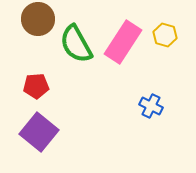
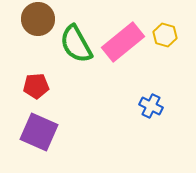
pink rectangle: rotated 18 degrees clockwise
purple square: rotated 15 degrees counterclockwise
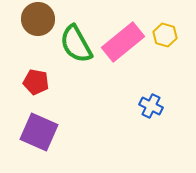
red pentagon: moved 4 px up; rotated 15 degrees clockwise
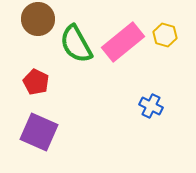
red pentagon: rotated 15 degrees clockwise
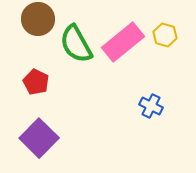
purple square: moved 6 px down; rotated 21 degrees clockwise
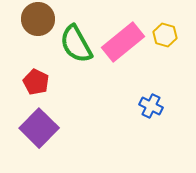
purple square: moved 10 px up
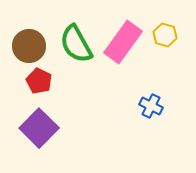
brown circle: moved 9 px left, 27 px down
pink rectangle: rotated 15 degrees counterclockwise
red pentagon: moved 3 px right, 1 px up
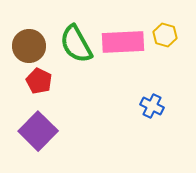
pink rectangle: rotated 51 degrees clockwise
blue cross: moved 1 px right
purple square: moved 1 px left, 3 px down
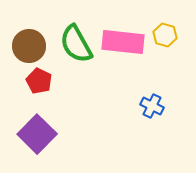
pink rectangle: rotated 9 degrees clockwise
purple square: moved 1 px left, 3 px down
